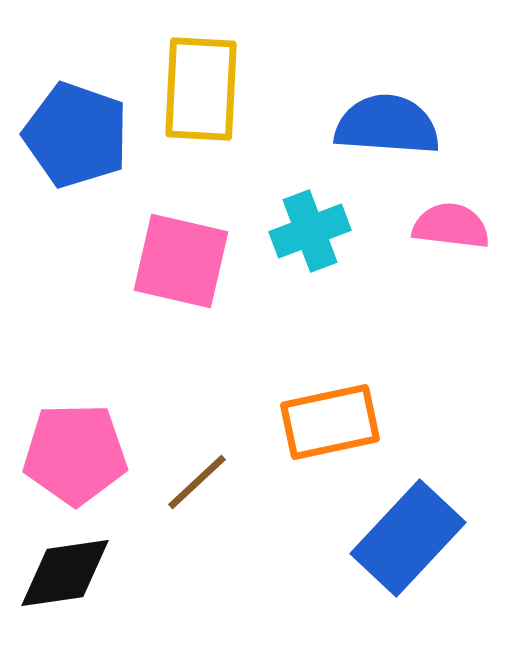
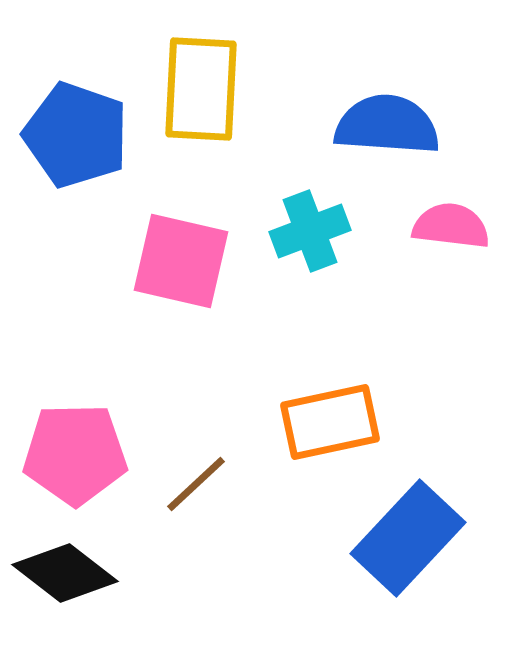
brown line: moved 1 px left, 2 px down
black diamond: rotated 46 degrees clockwise
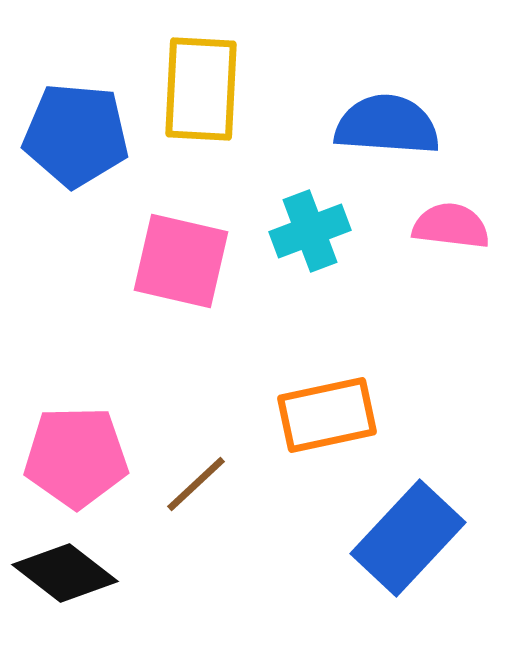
blue pentagon: rotated 14 degrees counterclockwise
orange rectangle: moved 3 px left, 7 px up
pink pentagon: moved 1 px right, 3 px down
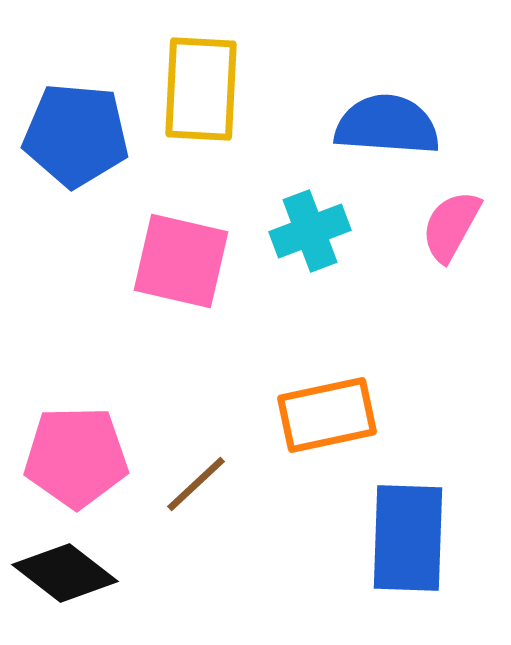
pink semicircle: rotated 68 degrees counterclockwise
blue rectangle: rotated 41 degrees counterclockwise
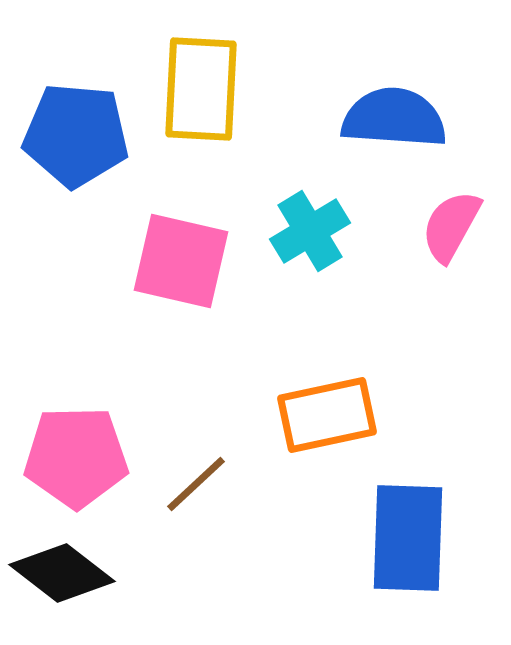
blue semicircle: moved 7 px right, 7 px up
cyan cross: rotated 10 degrees counterclockwise
black diamond: moved 3 px left
